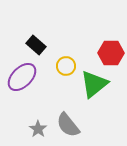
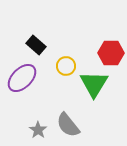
purple ellipse: moved 1 px down
green triangle: rotated 20 degrees counterclockwise
gray star: moved 1 px down
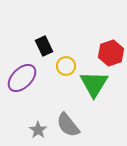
black rectangle: moved 8 px right, 1 px down; rotated 24 degrees clockwise
red hexagon: rotated 20 degrees counterclockwise
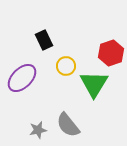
black rectangle: moved 6 px up
gray star: rotated 24 degrees clockwise
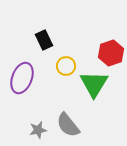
purple ellipse: rotated 24 degrees counterclockwise
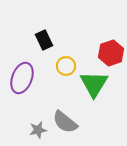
gray semicircle: moved 3 px left, 3 px up; rotated 12 degrees counterclockwise
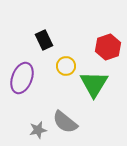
red hexagon: moved 3 px left, 6 px up
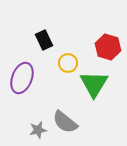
red hexagon: rotated 25 degrees counterclockwise
yellow circle: moved 2 px right, 3 px up
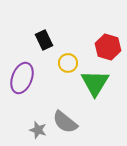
green triangle: moved 1 px right, 1 px up
gray star: rotated 30 degrees clockwise
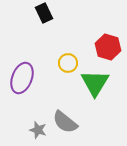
black rectangle: moved 27 px up
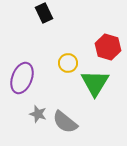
gray star: moved 16 px up
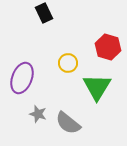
green triangle: moved 2 px right, 4 px down
gray semicircle: moved 3 px right, 1 px down
